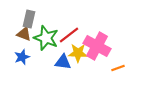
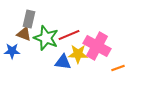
red line: rotated 15 degrees clockwise
yellow star: moved 1 px down
blue star: moved 10 px left, 6 px up; rotated 21 degrees clockwise
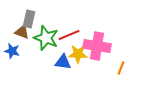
brown triangle: moved 2 px left, 2 px up
pink cross: rotated 20 degrees counterclockwise
blue star: rotated 14 degrees clockwise
orange line: moved 3 px right; rotated 48 degrees counterclockwise
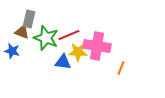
yellow star: moved 2 px up
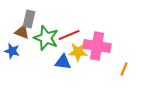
orange line: moved 3 px right, 1 px down
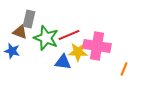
brown triangle: moved 2 px left
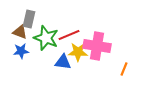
blue star: moved 9 px right; rotated 21 degrees counterclockwise
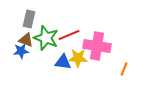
brown triangle: moved 6 px right, 8 px down
yellow star: moved 6 px down
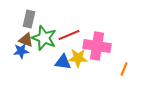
green star: moved 2 px left
